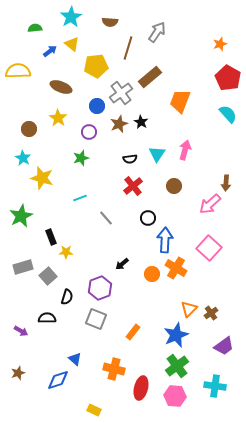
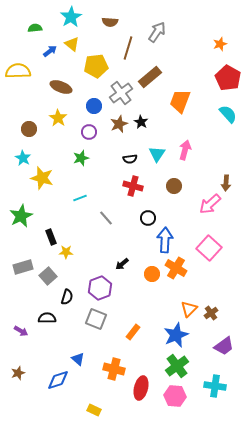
blue circle at (97, 106): moved 3 px left
red cross at (133, 186): rotated 36 degrees counterclockwise
blue triangle at (75, 359): moved 3 px right
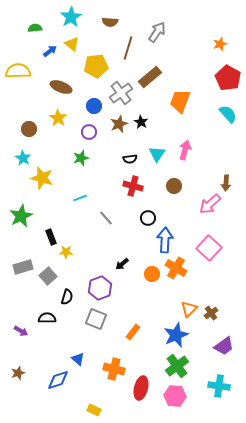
cyan cross at (215, 386): moved 4 px right
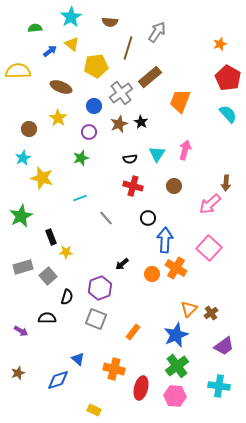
cyan star at (23, 158): rotated 14 degrees clockwise
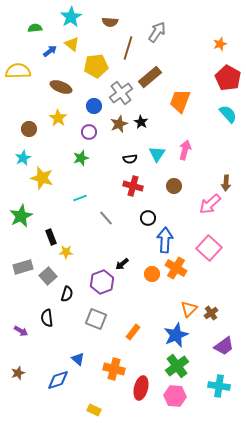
purple hexagon at (100, 288): moved 2 px right, 6 px up
black semicircle at (67, 297): moved 3 px up
black semicircle at (47, 318): rotated 96 degrees counterclockwise
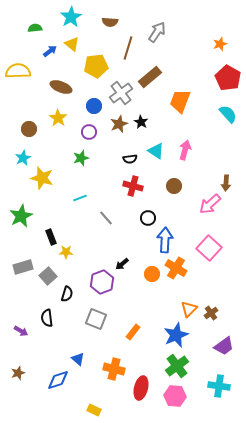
cyan triangle at (157, 154): moved 1 px left, 3 px up; rotated 30 degrees counterclockwise
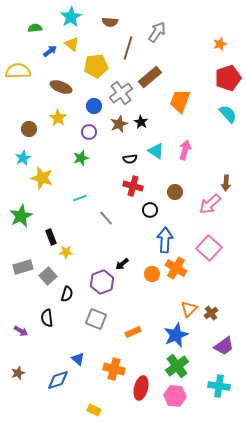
red pentagon at (228, 78): rotated 25 degrees clockwise
brown circle at (174, 186): moved 1 px right, 6 px down
black circle at (148, 218): moved 2 px right, 8 px up
orange rectangle at (133, 332): rotated 28 degrees clockwise
